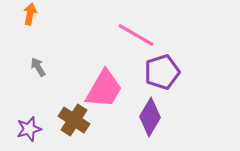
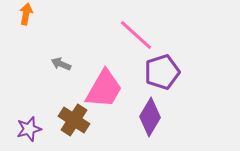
orange arrow: moved 4 px left
pink line: rotated 12 degrees clockwise
gray arrow: moved 23 px right, 3 px up; rotated 36 degrees counterclockwise
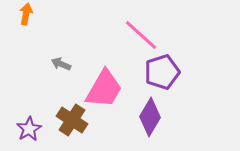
pink line: moved 5 px right
brown cross: moved 2 px left
purple star: rotated 15 degrees counterclockwise
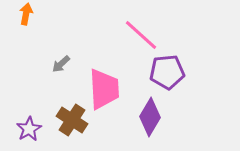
gray arrow: rotated 66 degrees counterclockwise
purple pentagon: moved 5 px right; rotated 12 degrees clockwise
pink trapezoid: rotated 33 degrees counterclockwise
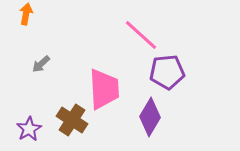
gray arrow: moved 20 px left
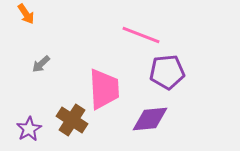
orange arrow: rotated 135 degrees clockwise
pink line: rotated 21 degrees counterclockwise
purple diamond: moved 2 px down; rotated 54 degrees clockwise
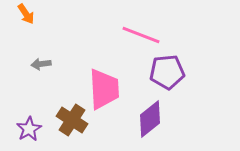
gray arrow: rotated 36 degrees clockwise
purple diamond: rotated 33 degrees counterclockwise
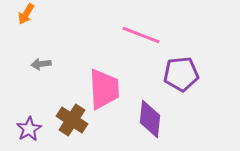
orange arrow: rotated 65 degrees clockwise
purple pentagon: moved 14 px right, 2 px down
purple diamond: rotated 45 degrees counterclockwise
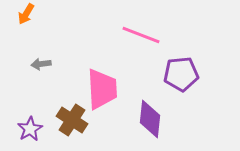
pink trapezoid: moved 2 px left
purple star: moved 1 px right
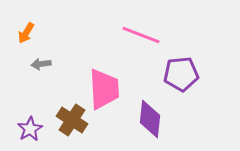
orange arrow: moved 19 px down
pink trapezoid: moved 2 px right
